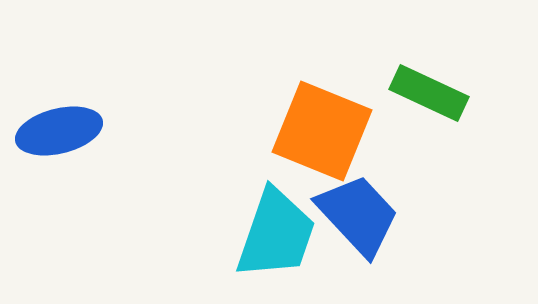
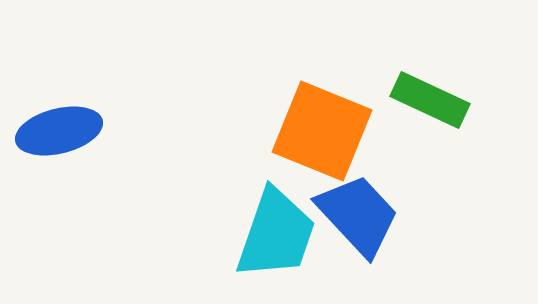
green rectangle: moved 1 px right, 7 px down
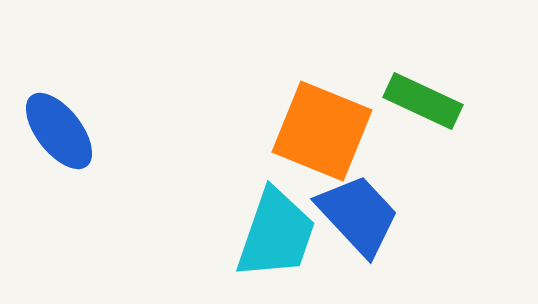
green rectangle: moved 7 px left, 1 px down
blue ellipse: rotated 66 degrees clockwise
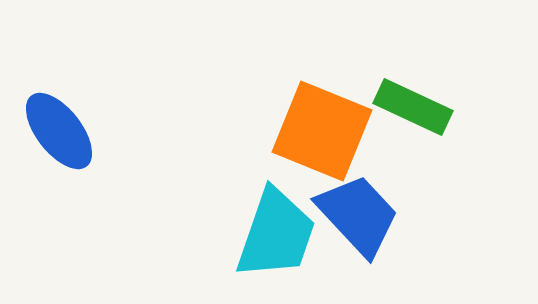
green rectangle: moved 10 px left, 6 px down
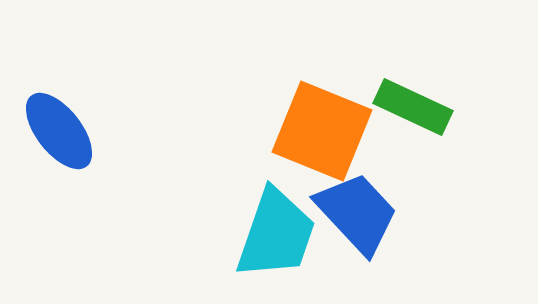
blue trapezoid: moved 1 px left, 2 px up
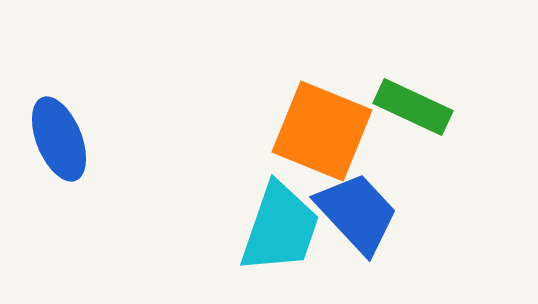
blue ellipse: moved 8 px down; rotated 16 degrees clockwise
cyan trapezoid: moved 4 px right, 6 px up
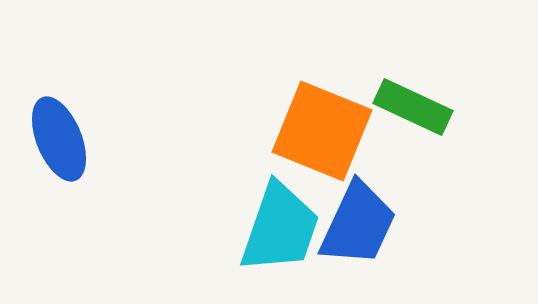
blue trapezoid: moved 1 px right, 11 px down; rotated 68 degrees clockwise
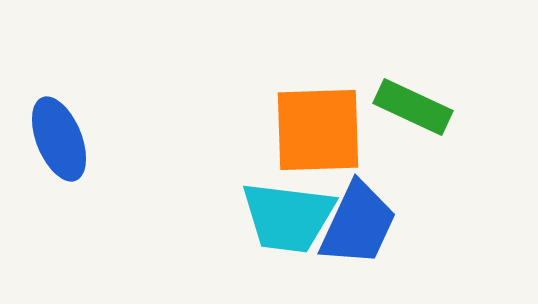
orange square: moved 4 px left, 1 px up; rotated 24 degrees counterclockwise
cyan trapezoid: moved 8 px right, 11 px up; rotated 78 degrees clockwise
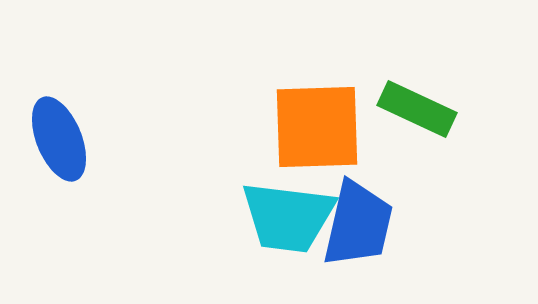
green rectangle: moved 4 px right, 2 px down
orange square: moved 1 px left, 3 px up
blue trapezoid: rotated 12 degrees counterclockwise
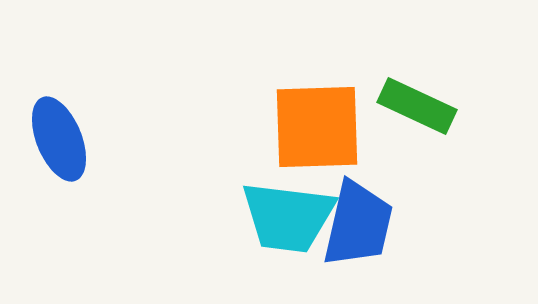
green rectangle: moved 3 px up
